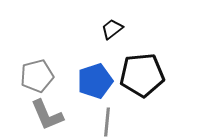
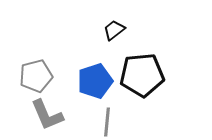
black trapezoid: moved 2 px right, 1 px down
gray pentagon: moved 1 px left
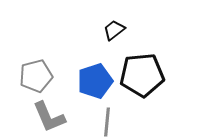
gray L-shape: moved 2 px right, 2 px down
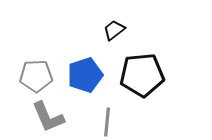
gray pentagon: rotated 12 degrees clockwise
blue pentagon: moved 10 px left, 6 px up
gray L-shape: moved 1 px left
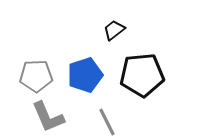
gray line: rotated 32 degrees counterclockwise
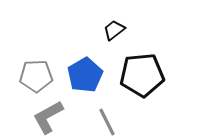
blue pentagon: rotated 12 degrees counterclockwise
gray L-shape: rotated 84 degrees clockwise
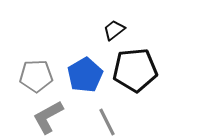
black pentagon: moved 7 px left, 5 px up
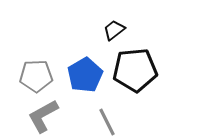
gray L-shape: moved 5 px left, 1 px up
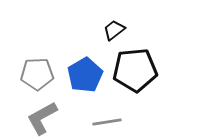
gray pentagon: moved 1 px right, 2 px up
gray L-shape: moved 1 px left, 2 px down
gray line: rotated 72 degrees counterclockwise
